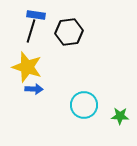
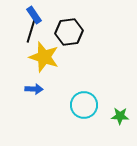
blue rectangle: moved 2 px left; rotated 48 degrees clockwise
yellow star: moved 17 px right, 10 px up
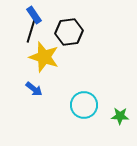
blue arrow: rotated 36 degrees clockwise
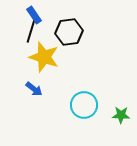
green star: moved 1 px right, 1 px up
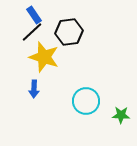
black line: moved 1 px right, 1 px down; rotated 30 degrees clockwise
blue arrow: rotated 54 degrees clockwise
cyan circle: moved 2 px right, 4 px up
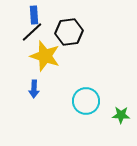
blue rectangle: rotated 30 degrees clockwise
yellow star: moved 1 px right, 1 px up
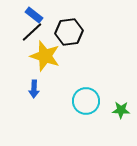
blue rectangle: rotated 48 degrees counterclockwise
green star: moved 5 px up
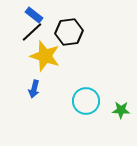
blue arrow: rotated 12 degrees clockwise
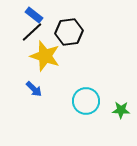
blue arrow: rotated 60 degrees counterclockwise
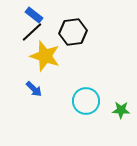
black hexagon: moved 4 px right
